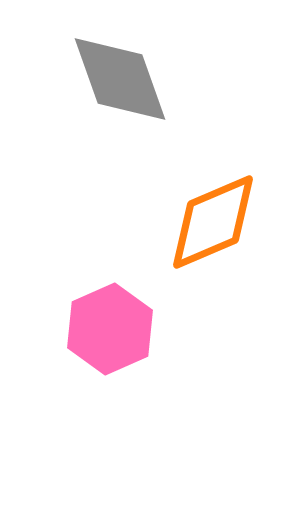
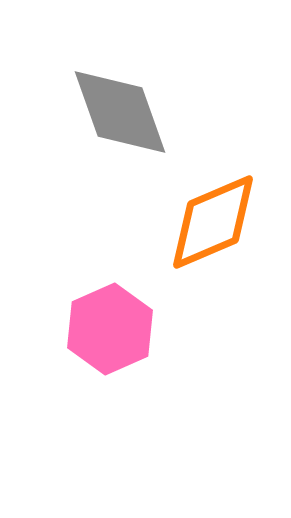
gray diamond: moved 33 px down
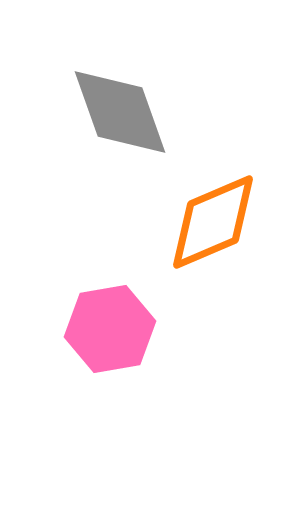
pink hexagon: rotated 14 degrees clockwise
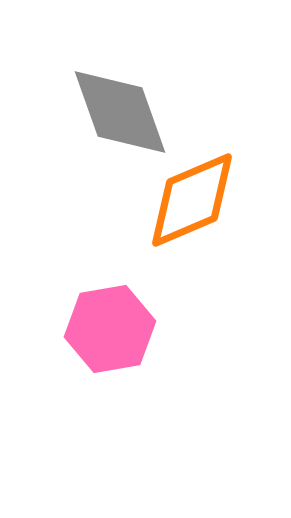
orange diamond: moved 21 px left, 22 px up
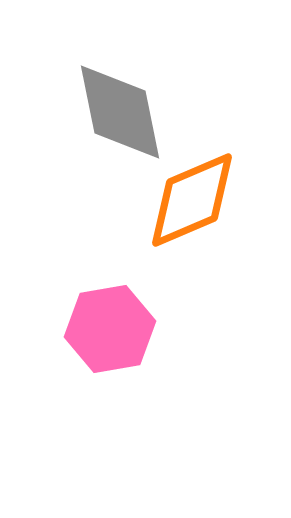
gray diamond: rotated 8 degrees clockwise
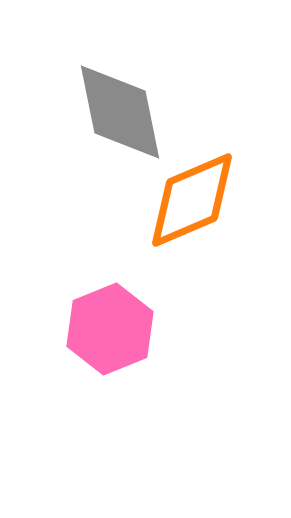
pink hexagon: rotated 12 degrees counterclockwise
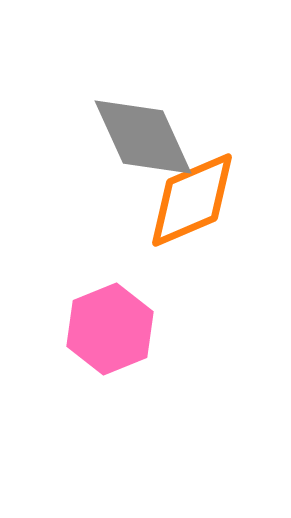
gray diamond: moved 23 px right, 25 px down; rotated 13 degrees counterclockwise
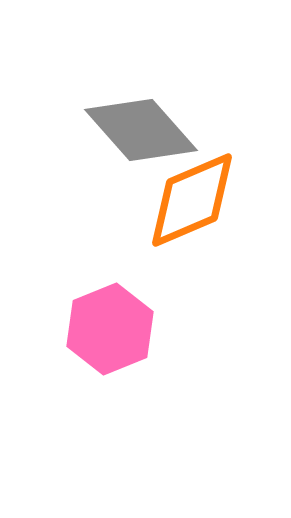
gray diamond: moved 2 px left, 7 px up; rotated 17 degrees counterclockwise
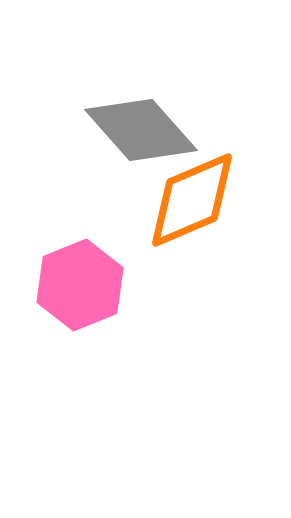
pink hexagon: moved 30 px left, 44 px up
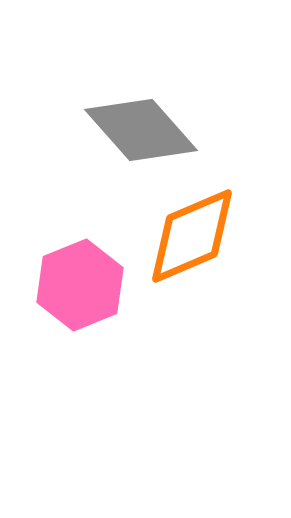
orange diamond: moved 36 px down
